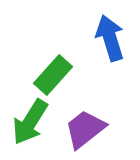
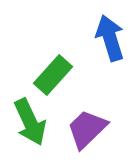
green arrow: rotated 57 degrees counterclockwise
purple trapezoid: moved 2 px right; rotated 6 degrees counterclockwise
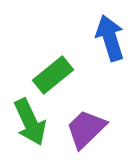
green rectangle: rotated 9 degrees clockwise
purple trapezoid: moved 1 px left
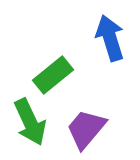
purple trapezoid: rotated 6 degrees counterclockwise
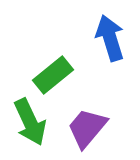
purple trapezoid: moved 1 px right, 1 px up
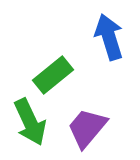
blue arrow: moved 1 px left, 1 px up
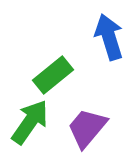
green arrow: rotated 120 degrees counterclockwise
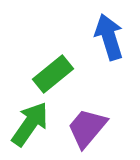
green rectangle: moved 1 px up
green arrow: moved 2 px down
